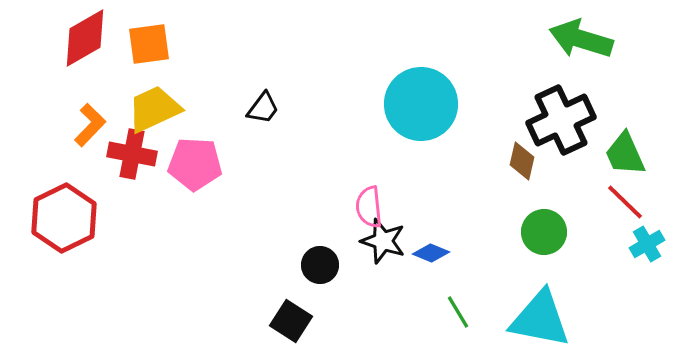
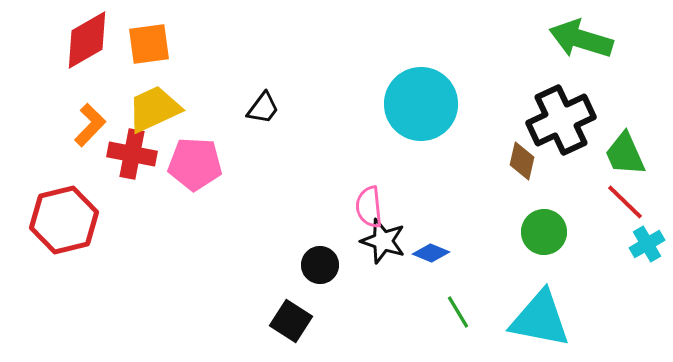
red diamond: moved 2 px right, 2 px down
red hexagon: moved 2 px down; rotated 12 degrees clockwise
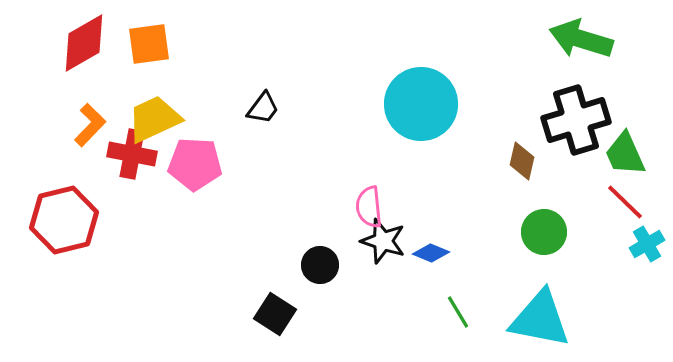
red diamond: moved 3 px left, 3 px down
yellow trapezoid: moved 10 px down
black cross: moved 15 px right; rotated 8 degrees clockwise
black square: moved 16 px left, 7 px up
